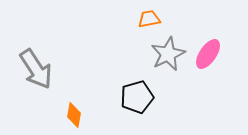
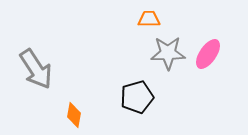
orange trapezoid: rotated 10 degrees clockwise
gray star: moved 1 px up; rotated 24 degrees clockwise
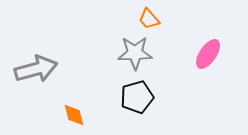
orange trapezoid: rotated 130 degrees counterclockwise
gray star: moved 33 px left
gray arrow: rotated 72 degrees counterclockwise
orange diamond: rotated 25 degrees counterclockwise
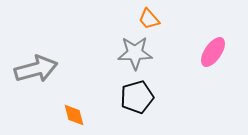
pink ellipse: moved 5 px right, 2 px up
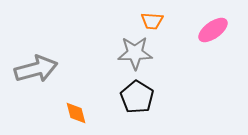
orange trapezoid: moved 3 px right, 2 px down; rotated 45 degrees counterclockwise
pink ellipse: moved 22 px up; rotated 20 degrees clockwise
black pentagon: rotated 24 degrees counterclockwise
orange diamond: moved 2 px right, 2 px up
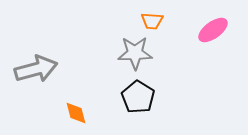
black pentagon: moved 1 px right
